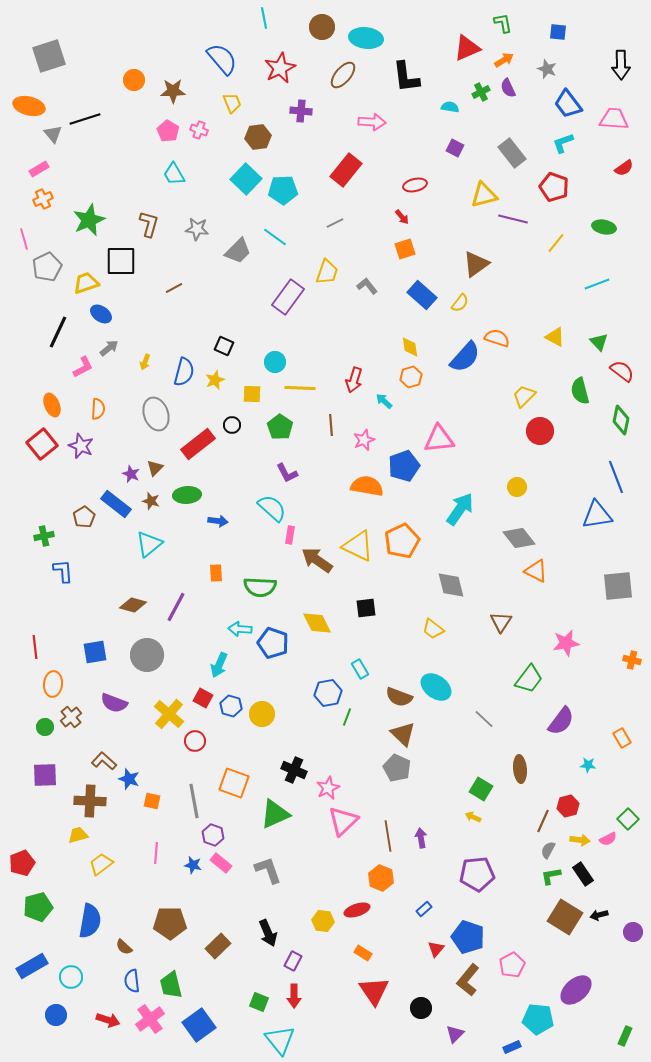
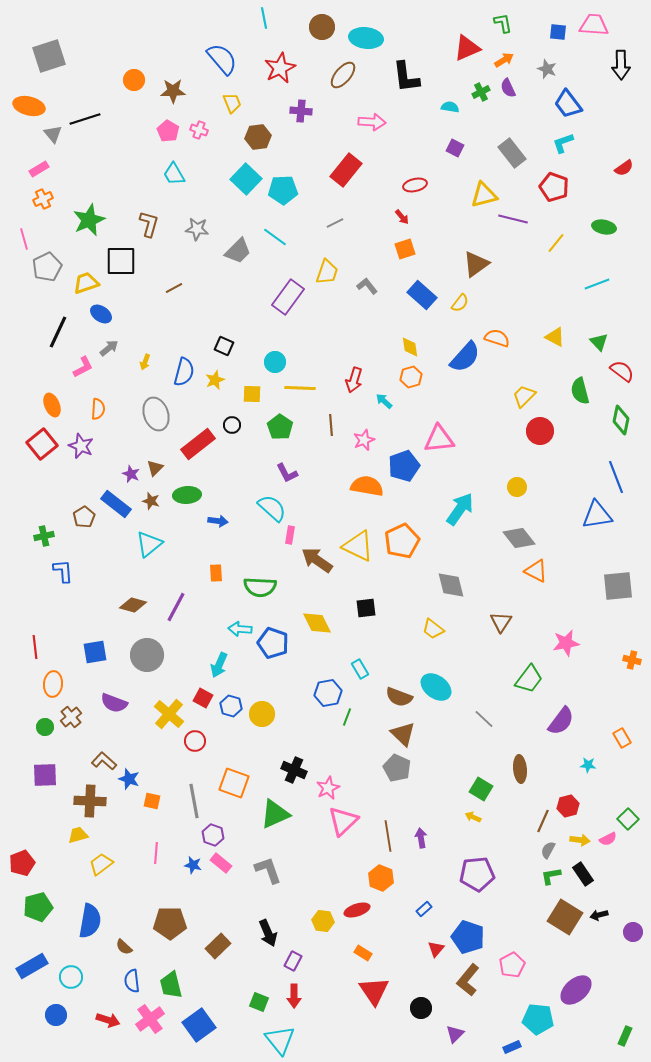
pink trapezoid at (614, 119): moved 20 px left, 94 px up
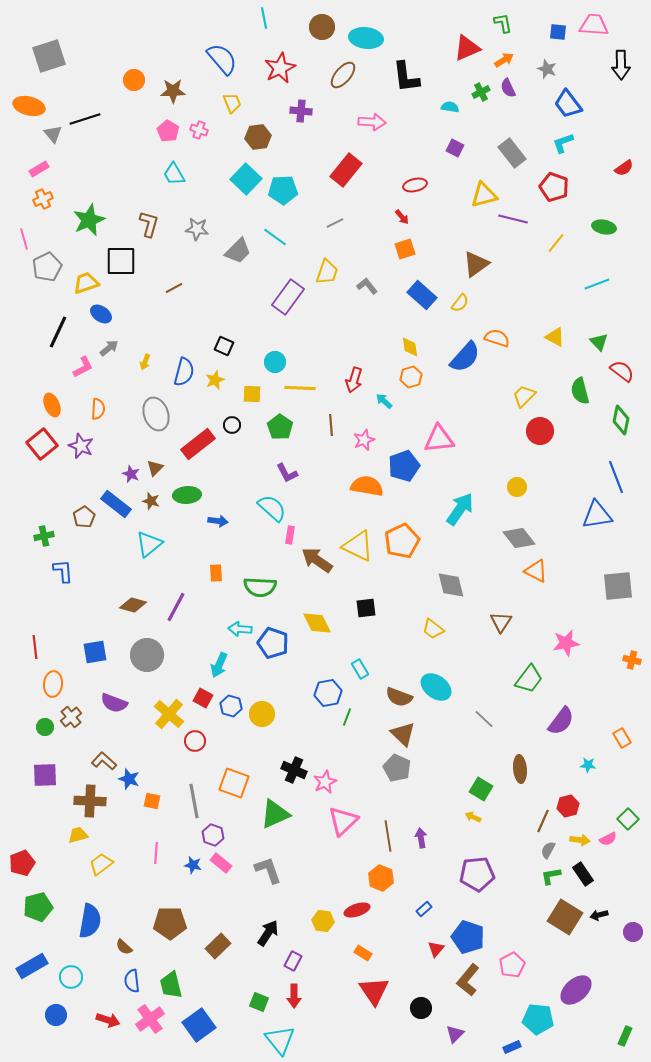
pink star at (328, 788): moved 3 px left, 6 px up
black arrow at (268, 933): rotated 124 degrees counterclockwise
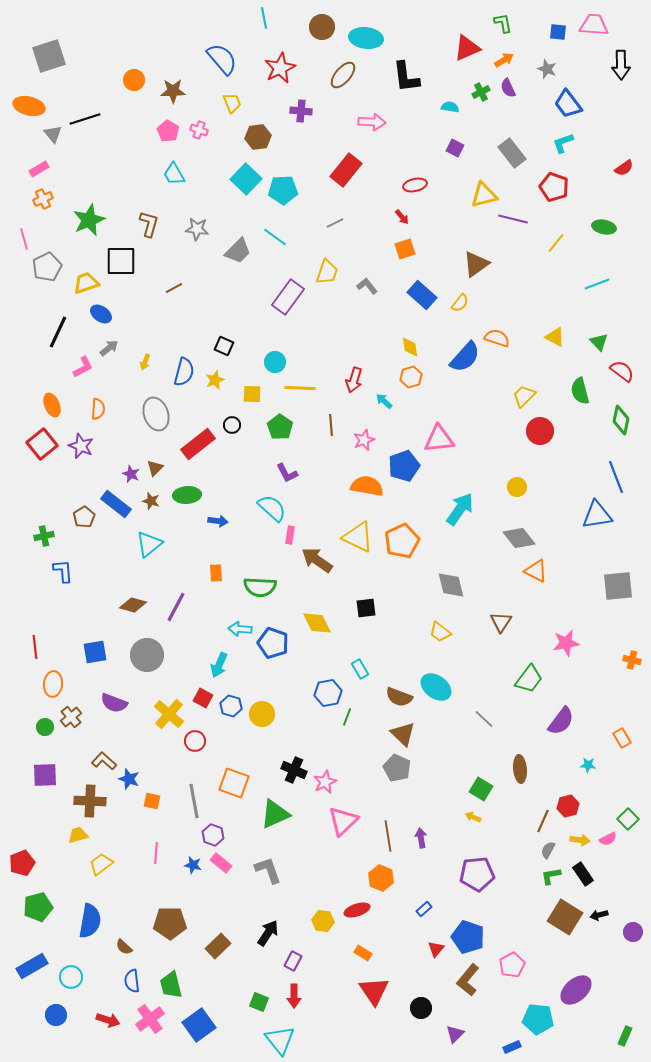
yellow triangle at (358, 546): moved 9 px up
yellow trapezoid at (433, 629): moved 7 px right, 3 px down
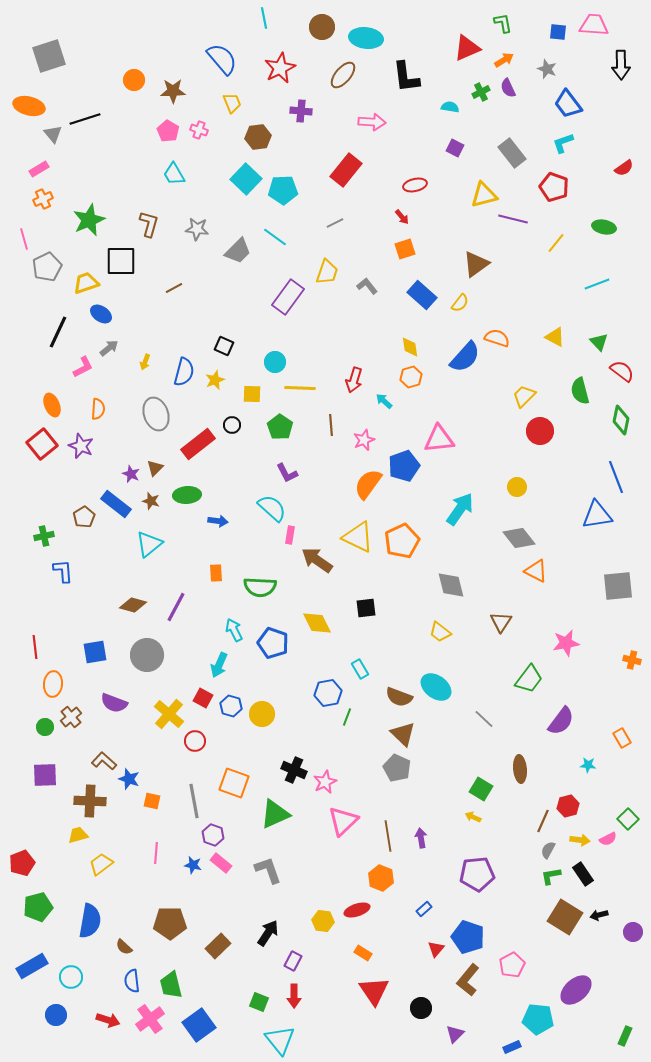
orange semicircle at (367, 486): moved 1 px right, 2 px up; rotated 64 degrees counterclockwise
cyan arrow at (240, 629): moved 6 px left, 1 px down; rotated 60 degrees clockwise
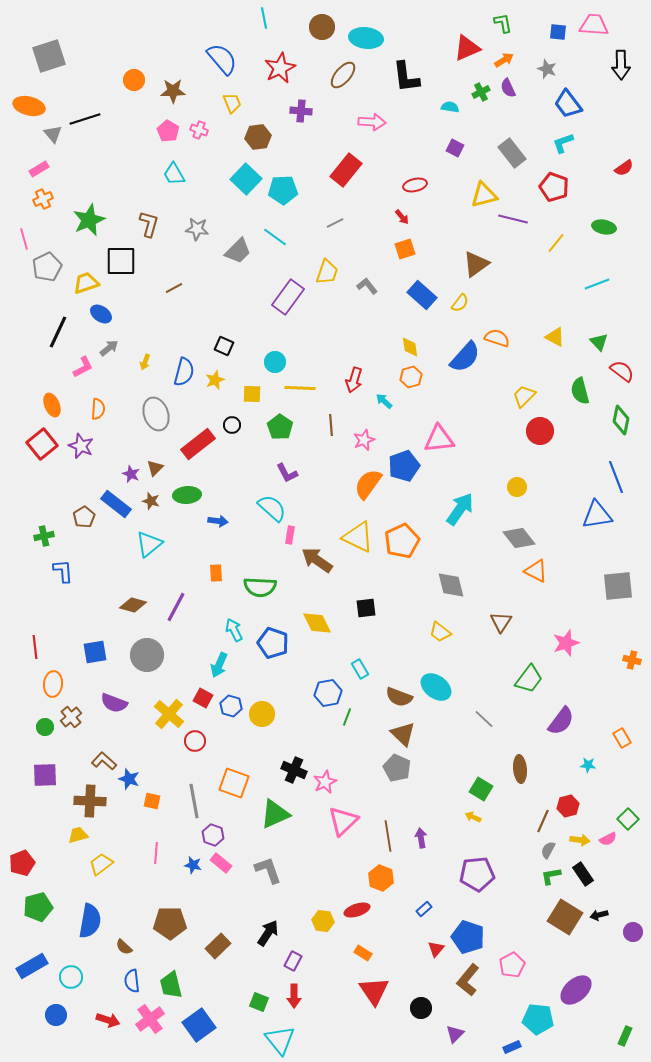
pink star at (566, 643): rotated 8 degrees counterclockwise
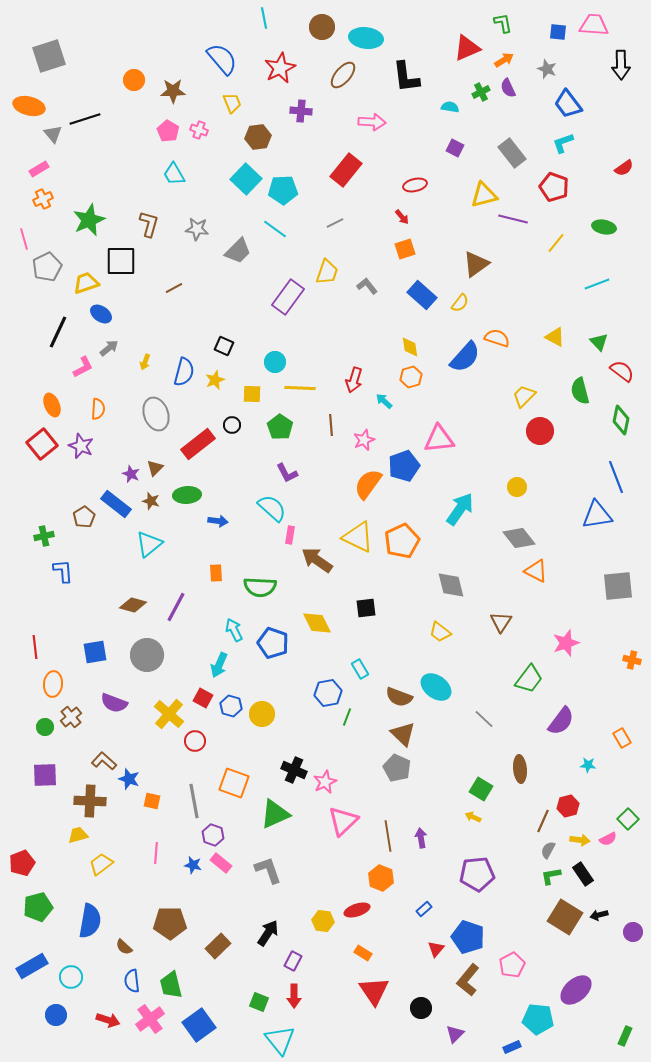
cyan line at (275, 237): moved 8 px up
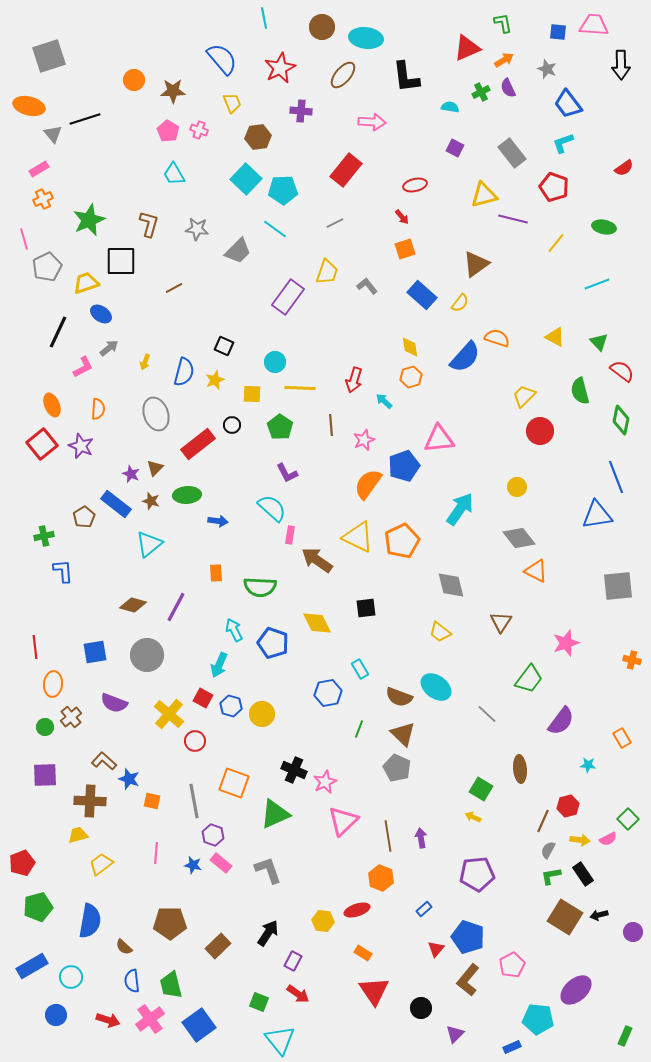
green line at (347, 717): moved 12 px right, 12 px down
gray line at (484, 719): moved 3 px right, 5 px up
red arrow at (294, 996): moved 4 px right, 2 px up; rotated 55 degrees counterclockwise
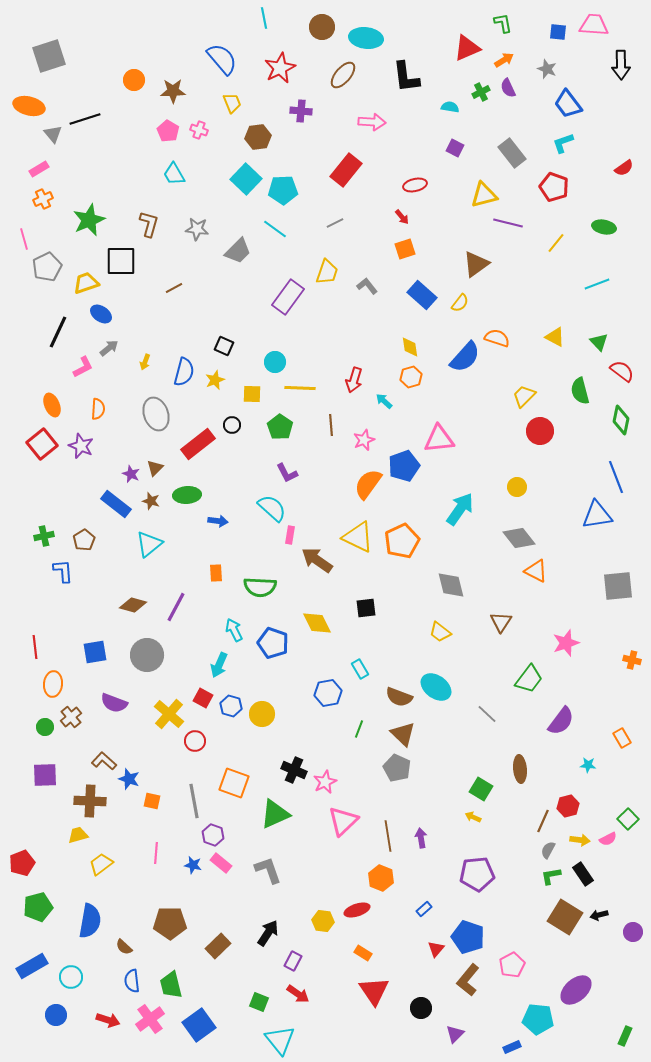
purple line at (513, 219): moved 5 px left, 4 px down
brown pentagon at (84, 517): moved 23 px down
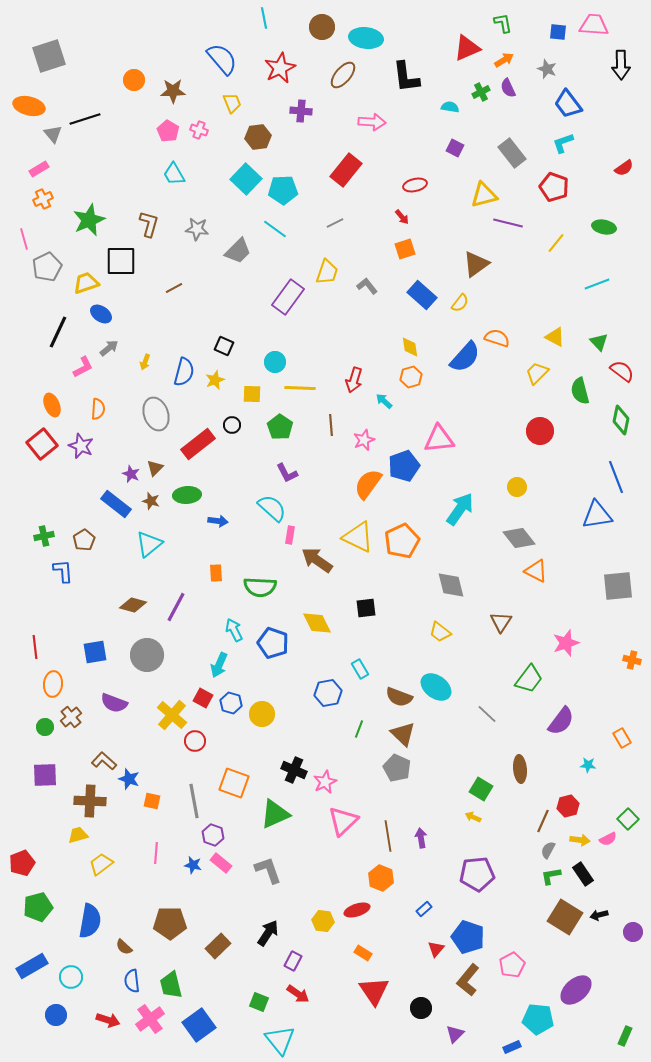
yellow trapezoid at (524, 396): moved 13 px right, 23 px up
blue hexagon at (231, 706): moved 3 px up
yellow cross at (169, 714): moved 3 px right, 1 px down
